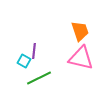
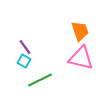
purple line: moved 9 px left, 4 px up; rotated 42 degrees counterclockwise
green line: moved 1 px right, 2 px down
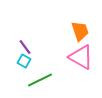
pink triangle: moved 1 px up; rotated 16 degrees clockwise
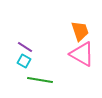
purple line: rotated 21 degrees counterclockwise
pink triangle: moved 1 px right, 3 px up
green line: rotated 35 degrees clockwise
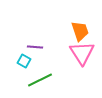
purple line: moved 10 px right; rotated 28 degrees counterclockwise
pink triangle: moved 1 px up; rotated 28 degrees clockwise
green line: rotated 35 degrees counterclockwise
